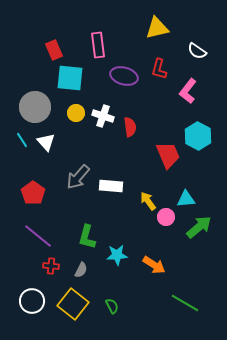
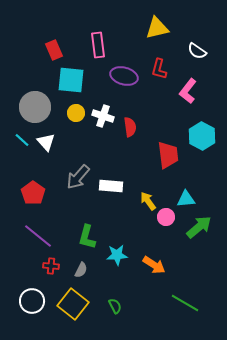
cyan square: moved 1 px right, 2 px down
cyan hexagon: moved 4 px right
cyan line: rotated 14 degrees counterclockwise
red trapezoid: rotated 16 degrees clockwise
green semicircle: moved 3 px right
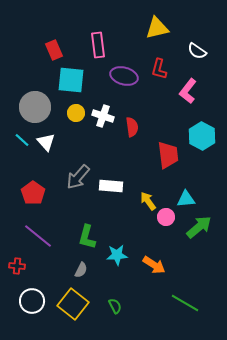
red semicircle: moved 2 px right
red cross: moved 34 px left
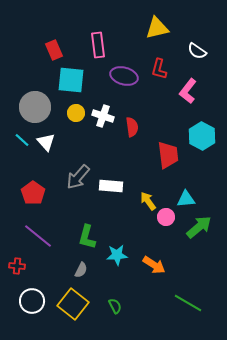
green line: moved 3 px right
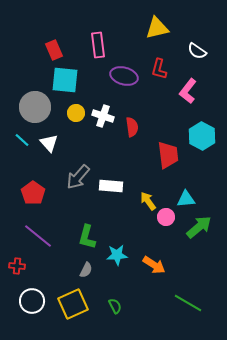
cyan square: moved 6 px left
white triangle: moved 3 px right, 1 px down
gray semicircle: moved 5 px right
yellow square: rotated 28 degrees clockwise
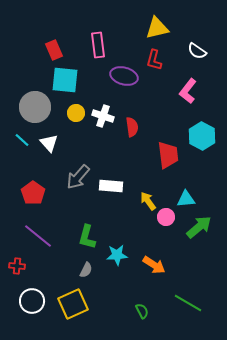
red L-shape: moved 5 px left, 9 px up
green semicircle: moved 27 px right, 5 px down
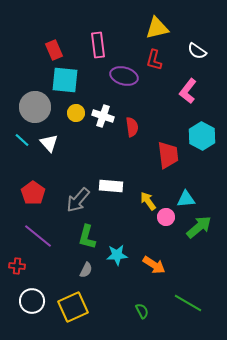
gray arrow: moved 23 px down
yellow square: moved 3 px down
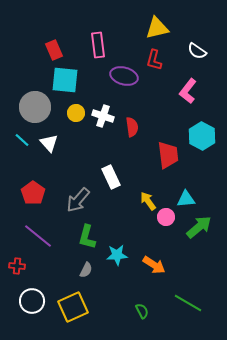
white rectangle: moved 9 px up; rotated 60 degrees clockwise
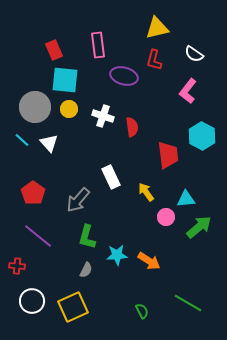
white semicircle: moved 3 px left, 3 px down
yellow circle: moved 7 px left, 4 px up
yellow arrow: moved 2 px left, 9 px up
orange arrow: moved 5 px left, 4 px up
